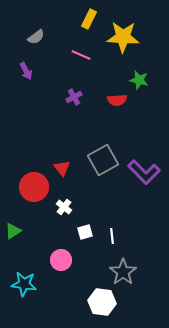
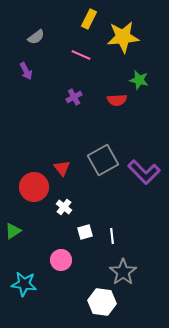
yellow star: rotated 8 degrees counterclockwise
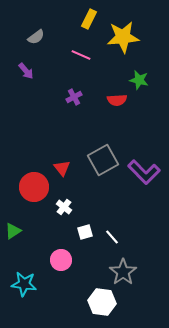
purple arrow: rotated 12 degrees counterclockwise
white line: moved 1 px down; rotated 35 degrees counterclockwise
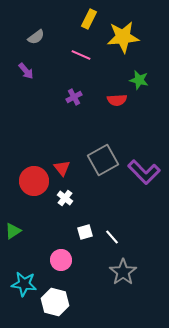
red circle: moved 6 px up
white cross: moved 1 px right, 9 px up
white hexagon: moved 47 px left; rotated 8 degrees clockwise
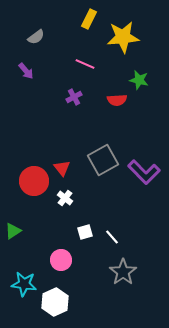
pink line: moved 4 px right, 9 px down
white hexagon: rotated 20 degrees clockwise
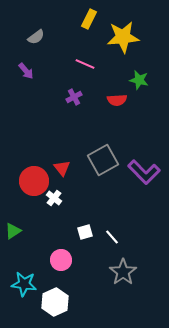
white cross: moved 11 px left
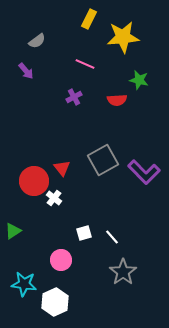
gray semicircle: moved 1 px right, 4 px down
white square: moved 1 px left, 1 px down
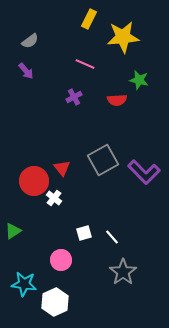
gray semicircle: moved 7 px left
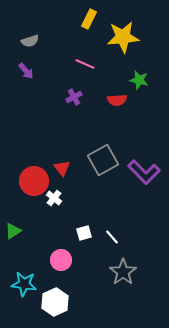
gray semicircle: rotated 18 degrees clockwise
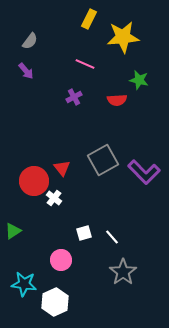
gray semicircle: rotated 36 degrees counterclockwise
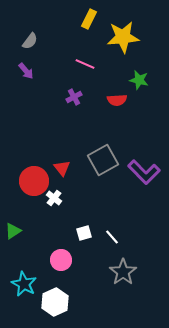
cyan star: rotated 20 degrees clockwise
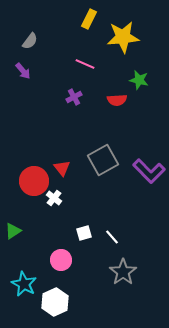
purple arrow: moved 3 px left
purple L-shape: moved 5 px right, 1 px up
